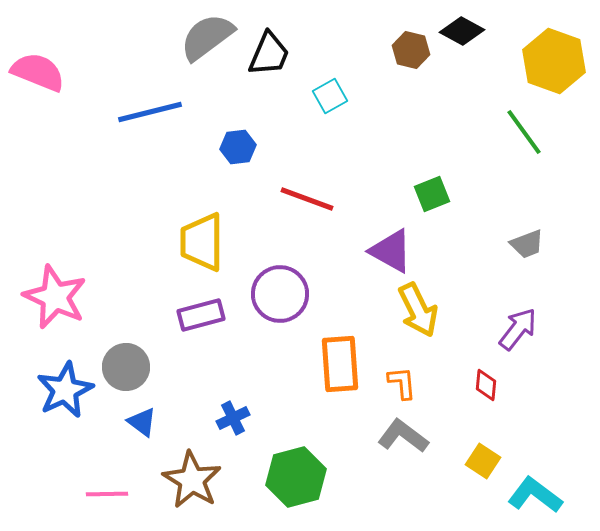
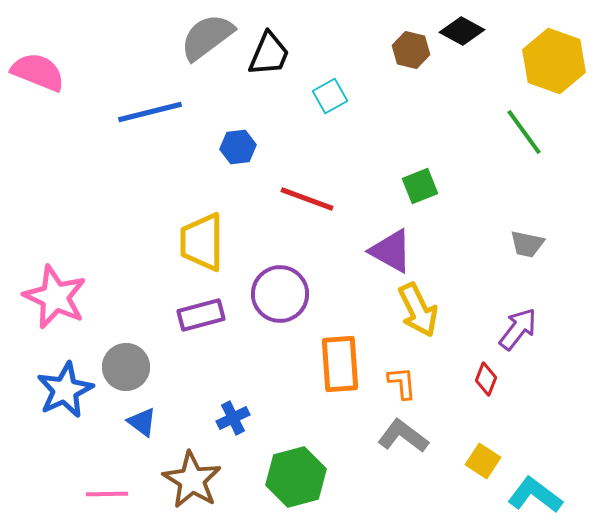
green square: moved 12 px left, 8 px up
gray trapezoid: rotated 33 degrees clockwise
red diamond: moved 6 px up; rotated 16 degrees clockwise
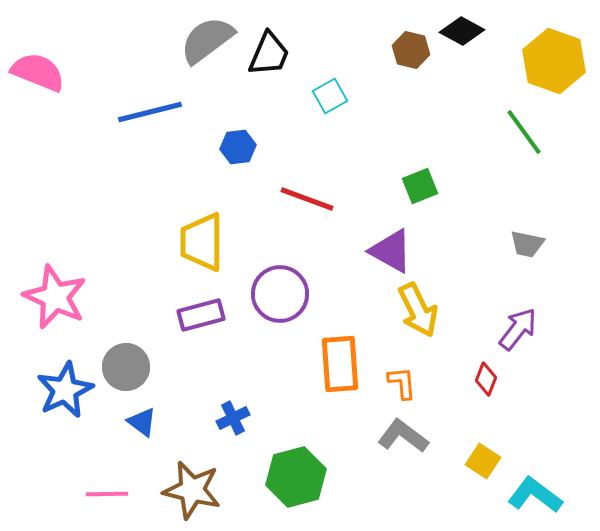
gray semicircle: moved 3 px down
brown star: moved 10 px down; rotated 18 degrees counterclockwise
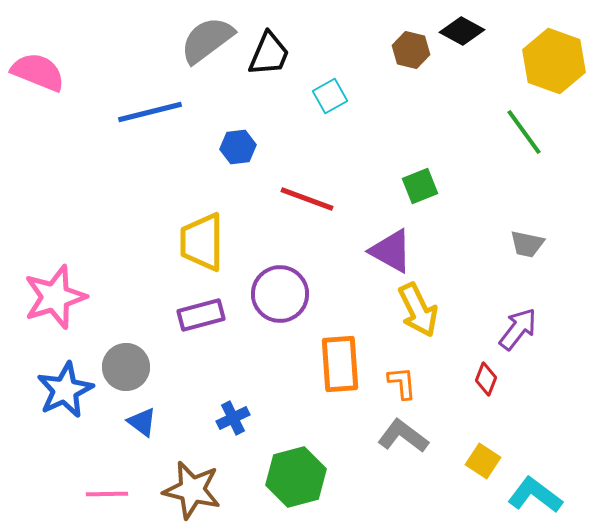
pink star: rotated 30 degrees clockwise
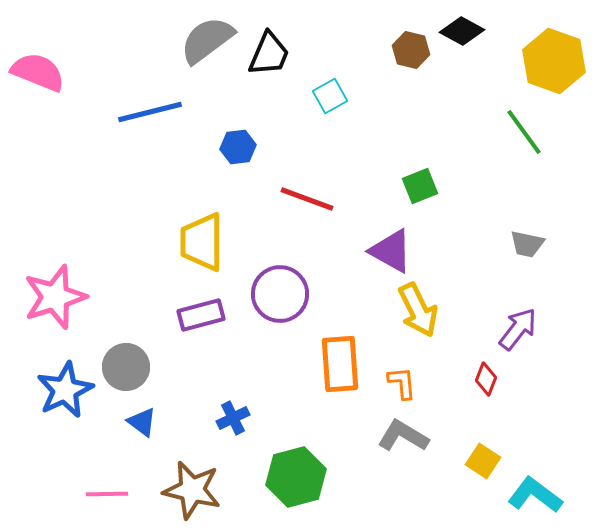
gray L-shape: rotated 6 degrees counterclockwise
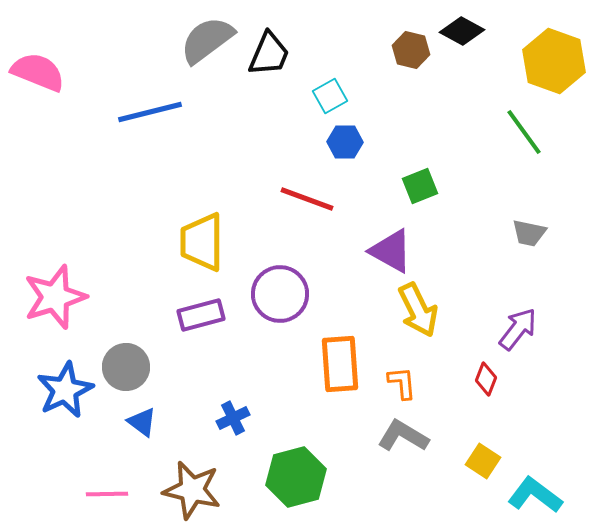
blue hexagon: moved 107 px right, 5 px up; rotated 8 degrees clockwise
gray trapezoid: moved 2 px right, 11 px up
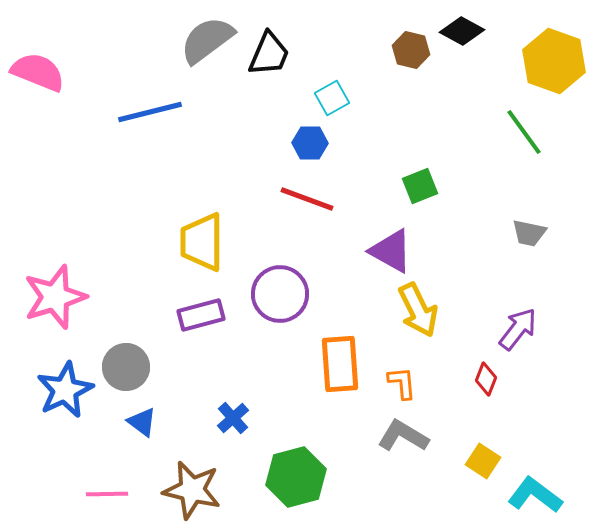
cyan square: moved 2 px right, 2 px down
blue hexagon: moved 35 px left, 1 px down
blue cross: rotated 16 degrees counterclockwise
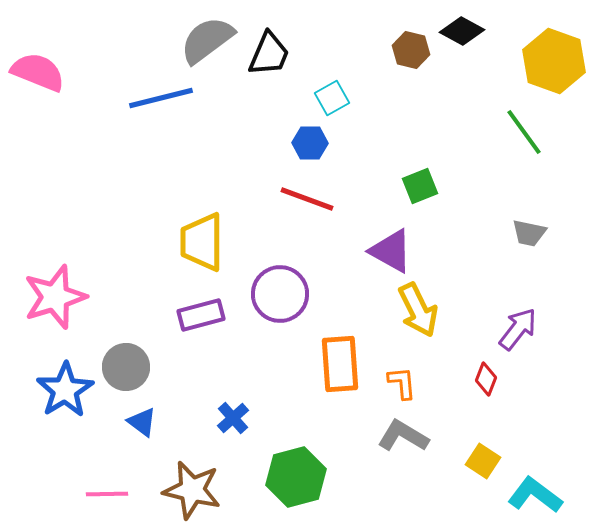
blue line: moved 11 px right, 14 px up
blue star: rotated 6 degrees counterclockwise
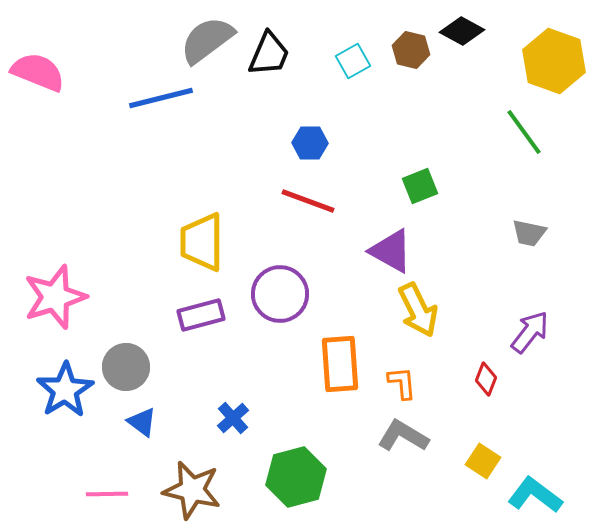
cyan square: moved 21 px right, 37 px up
red line: moved 1 px right, 2 px down
purple arrow: moved 12 px right, 3 px down
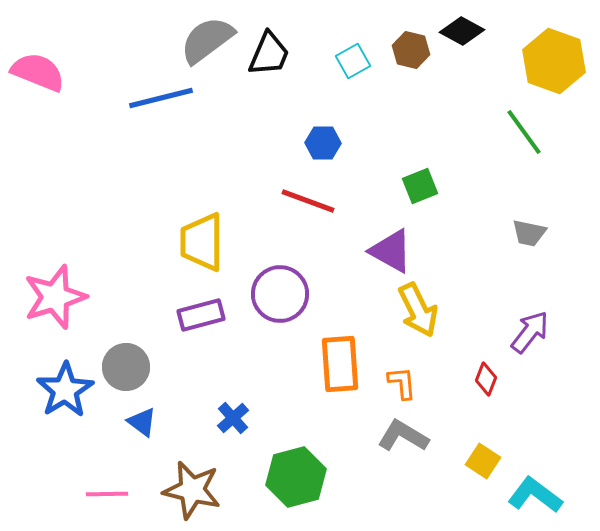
blue hexagon: moved 13 px right
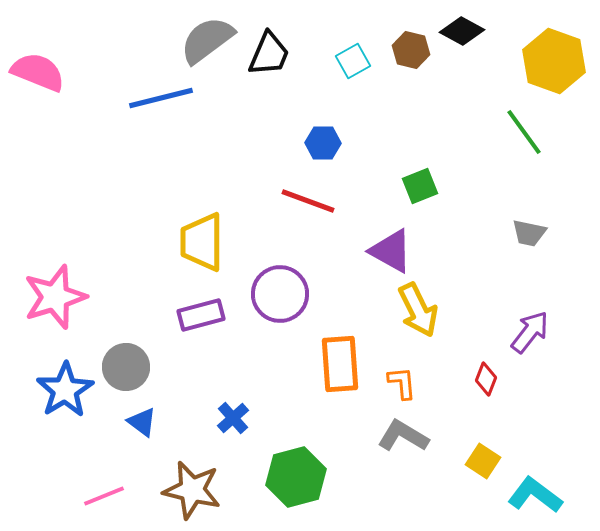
pink line: moved 3 px left, 2 px down; rotated 21 degrees counterclockwise
